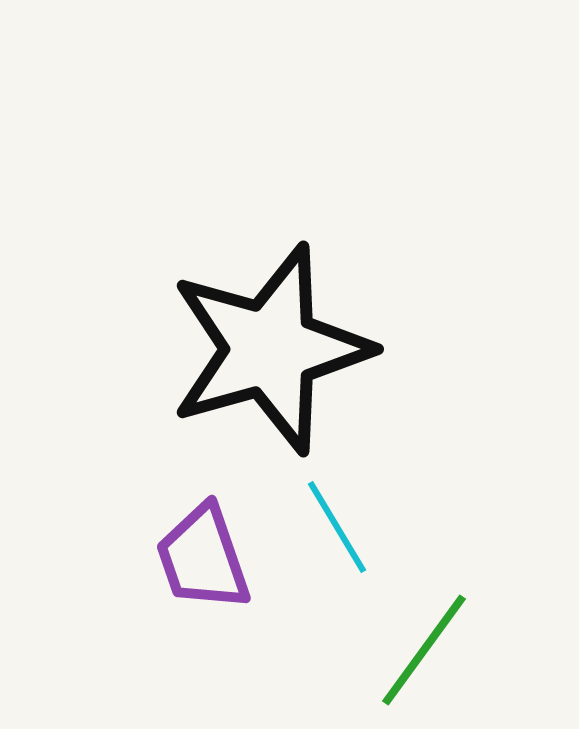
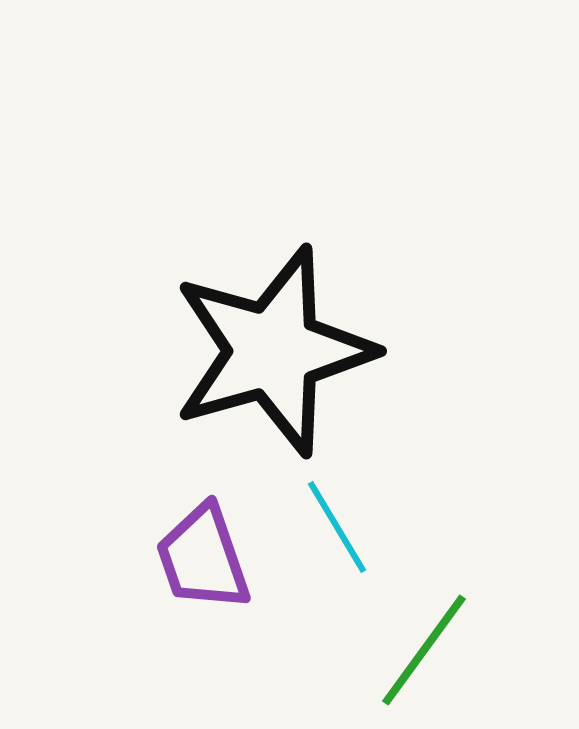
black star: moved 3 px right, 2 px down
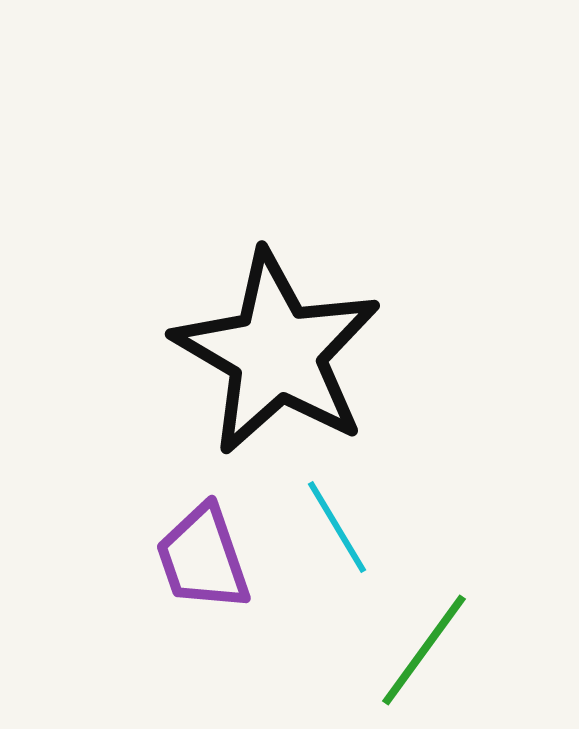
black star: moved 4 px right, 2 px down; rotated 26 degrees counterclockwise
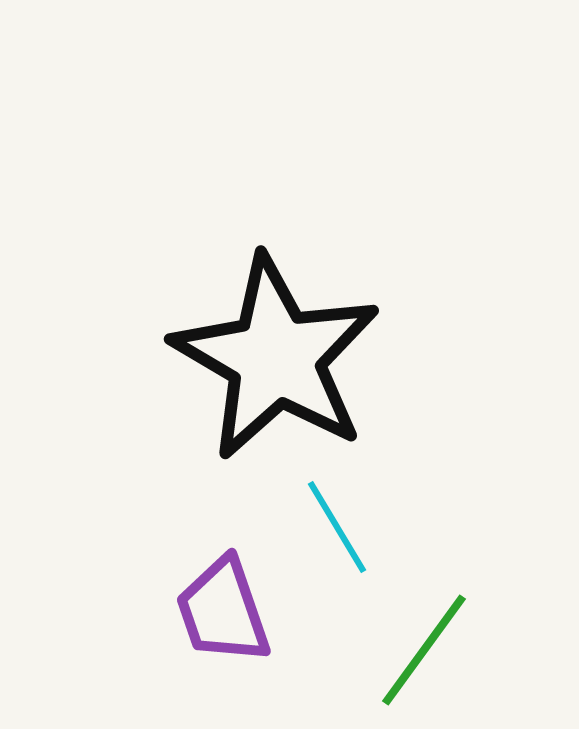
black star: moved 1 px left, 5 px down
purple trapezoid: moved 20 px right, 53 px down
